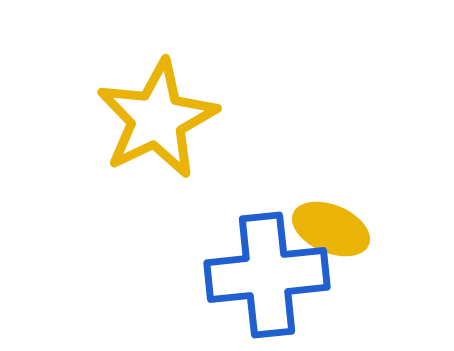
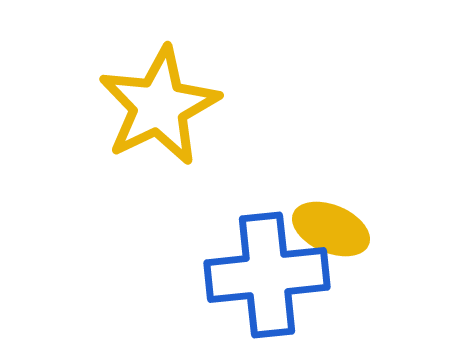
yellow star: moved 2 px right, 13 px up
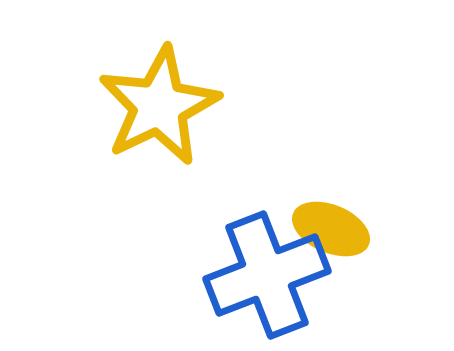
blue cross: rotated 15 degrees counterclockwise
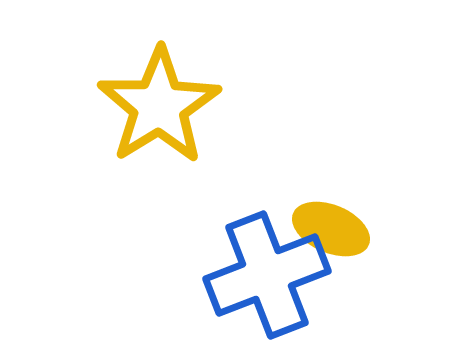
yellow star: rotated 6 degrees counterclockwise
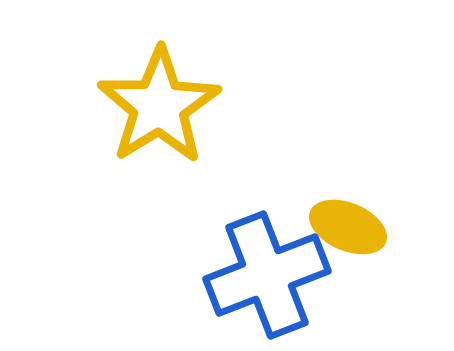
yellow ellipse: moved 17 px right, 2 px up
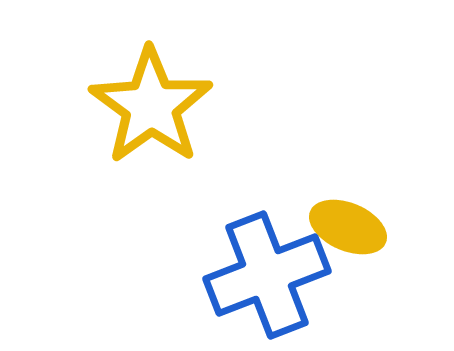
yellow star: moved 8 px left; rotated 4 degrees counterclockwise
